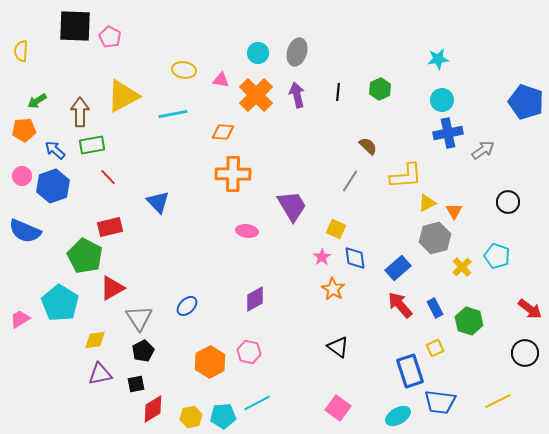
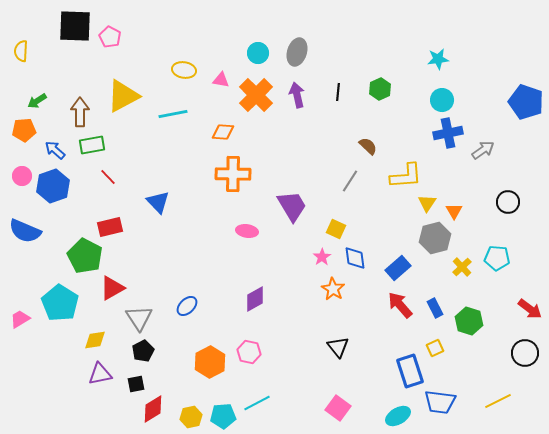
yellow triangle at (427, 203): rotated 30 degrees counterclockwise
cyan pentagon at (497, 256): moved 2 px down; rotated 15 degrees counterclockwise
black triangle at (338, 347): rotated 15 degrees clockwise
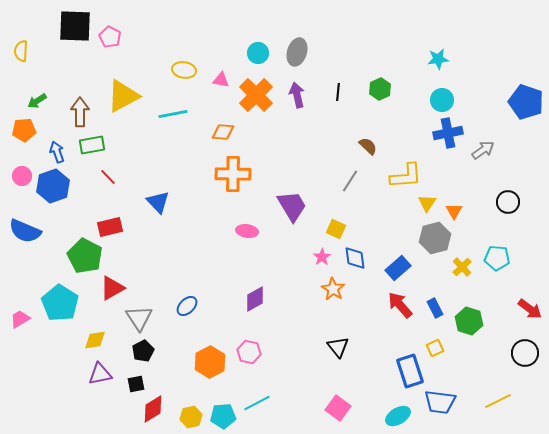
blue arrow at (55, 150): moved 2 px right, 2 px down; rotated 30 degrees clockwise
